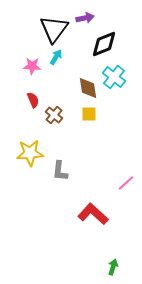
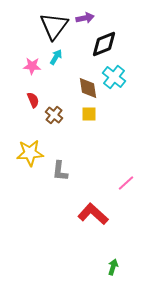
black triangle: moved 3 px up
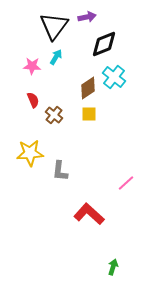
purple arrow: moved 2 px right, 1 px up
brown diamond: rotated 65 degrees clockwise
red L-shape: moved 4 px left
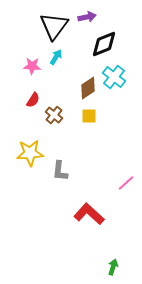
red semicircle: rotated 56 degrees clockwise
yellow square: moved 2 px down
